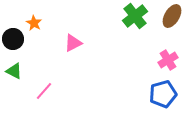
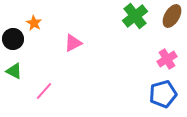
pink cross: moved 1 px left, 1 px up
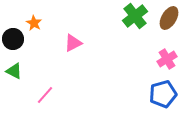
brown ellipse: moved 3 px left, 2 px down
pink line: moved 1 px right, 4 px down
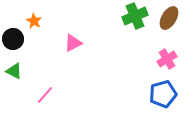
green cross: rotated 15 degrees clockwise
orange star: moved 2 px up
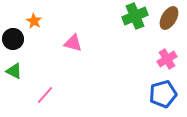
pink triangle: rotated 42 degrees clockwise
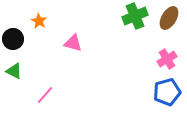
orange star: moved 5 px right
blue pentagon: moved 4 px right, 2 px up
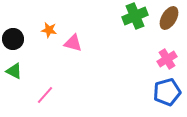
orange star: moved 10 px right, 9 px down; rotated 21 degrees counterclockwise
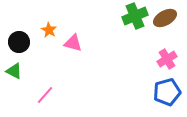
brown ellipse: moved 4 px left; rotated 30 degrees clockwise
orange star: rotated 21 degrees clockwise
black circle: moved 6 px right, 3 px down
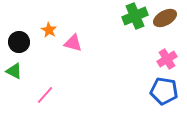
blue pentagon: moved 3 px left, 1 px up; rotated 24 degrees clockwise
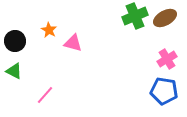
black circle: moved 4 px left, 1 px up
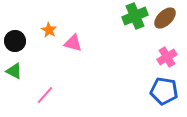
brown ellipse: rotated 15 degrees counterclockwise
pink cross: moved 2 px up
